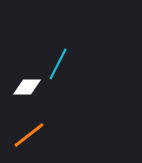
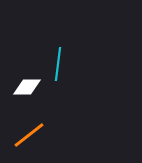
cyan line: rotated 20 degrees counterclockwise
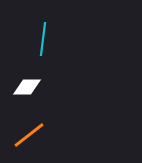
cyan line: moved 15 px left, 25 px up
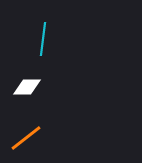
orange line: moved 3 px left, 3 px down
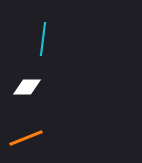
orange line: rotated 16 degrees clockwise
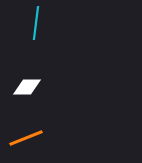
cyan line: moved 7 px left, 16 px up
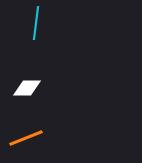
white diamond: moved 1 px down
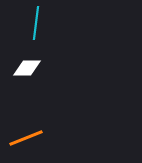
white diamond: moved 20 px up
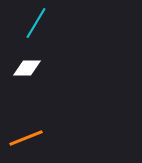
cyan line: rotated 24 degrees clockwise
